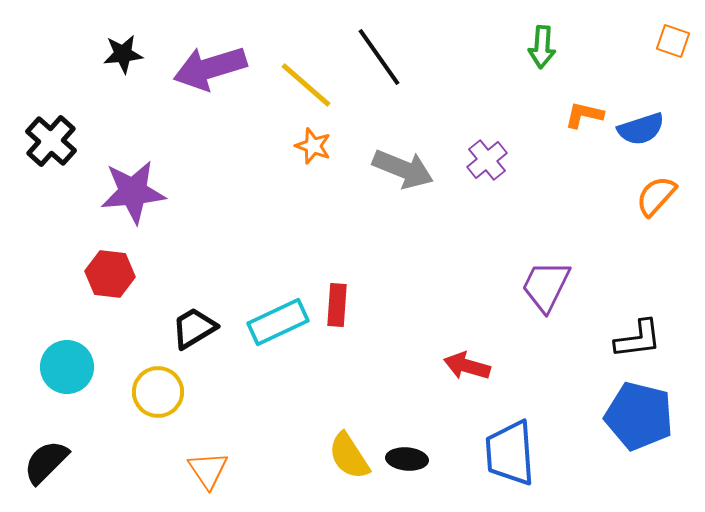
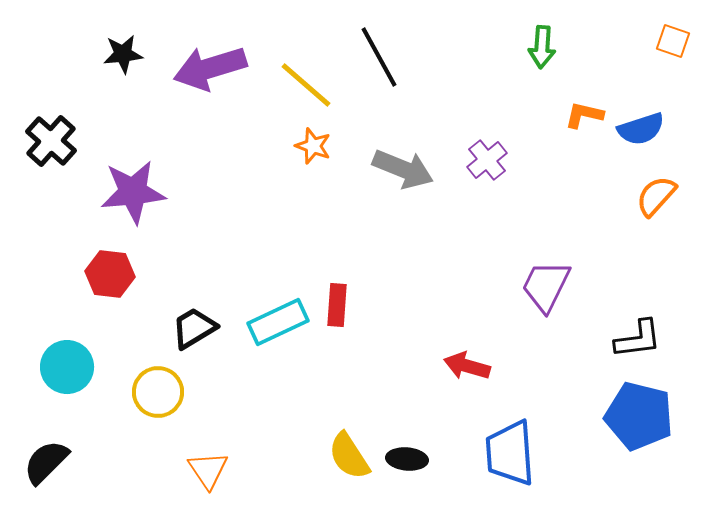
black line: rotated 6 degrees clockwise
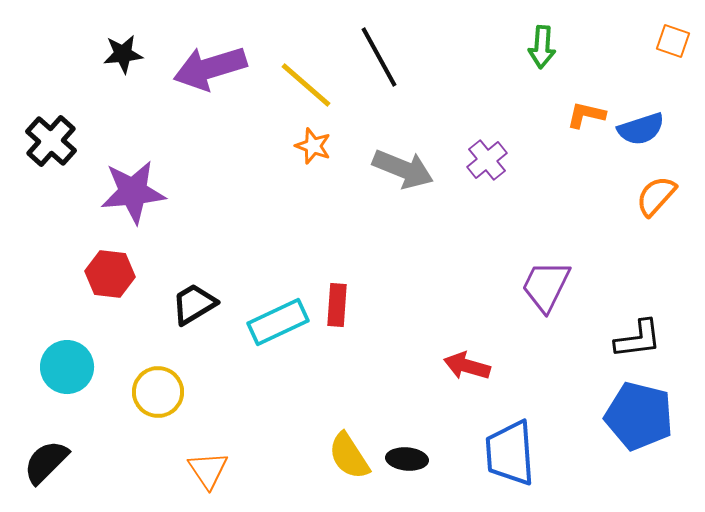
orange L-shape: moved 2 px right
black trapezoid: moved 24 px up
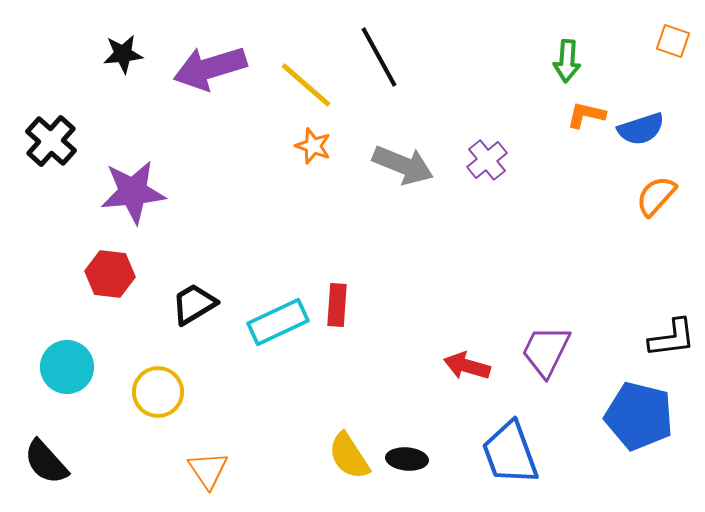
green arrow: moved 25 px right, 14 px down
gray arrow: moved 4 px up
purple trapezoid: moved 65 px down
black L-shape: moved 34 px right, 1 px up
blue trapezoid: rotated 16 degrees counterclockwise
black semicircle: rotated 87 degrees counterclockwise
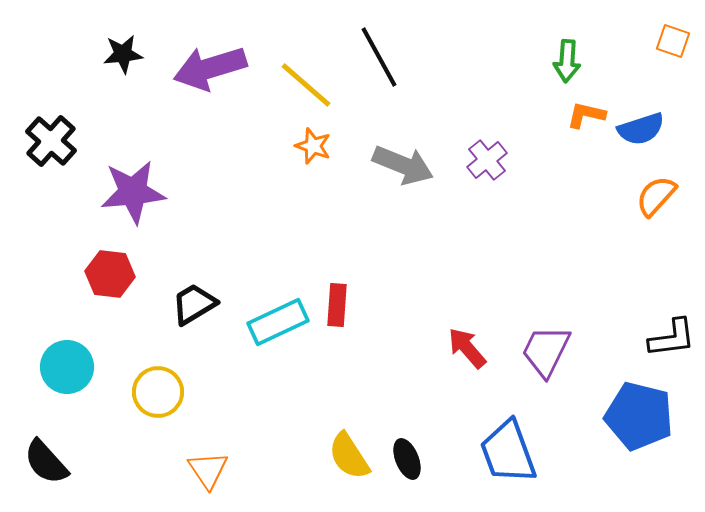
red arrow: moved 18 px up; rotated 33 degrees clockwise
blue trapezoid: moved 2 px left, 1 px up
black ellipse: rotated 63 degrees clockwise
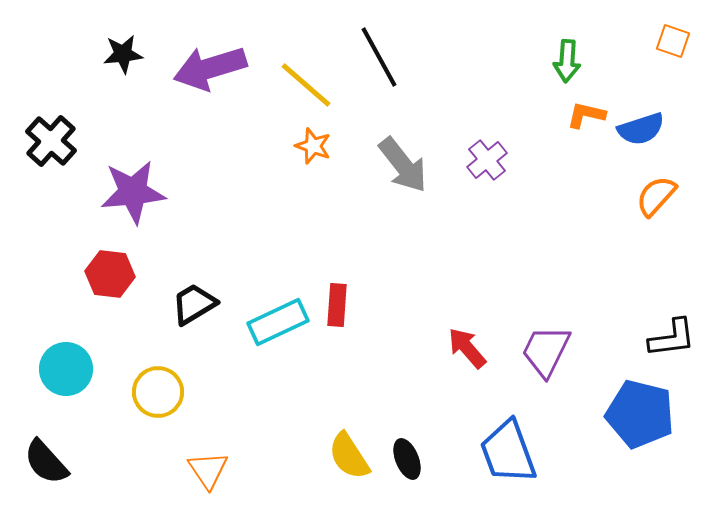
gray arrow: rotated 30 degrees clockwise
cyan circle: moved 1 px left, 2 px down
blue pentagon: moved 1 px right, 2 px up
